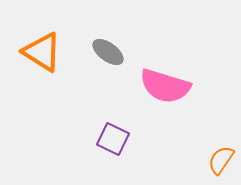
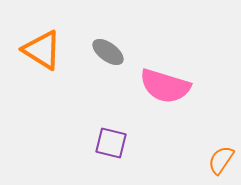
orange triangle: moved 2 px up
purple square: moved 2 px left, 4 px down; rotated 12 degrees counterclockwise
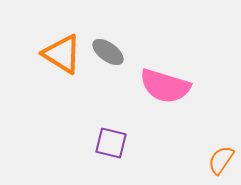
orange triangle: moved 20 px right, 4 px down
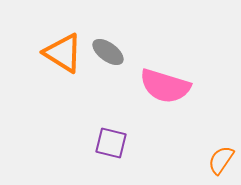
orange triangle: moved 1 px right, 1 px up
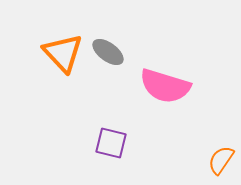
orange triangle: rotated 15 degrees clockwise
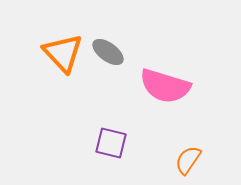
orange semicircle: moved 33 px left
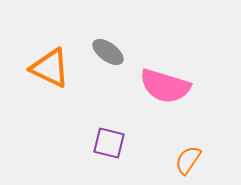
orange triangle: moved 13 px left, 15 px down; rotated 21 degrees counterclockwise
purple square: moved 2 px left
